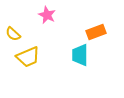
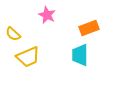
orange rectangle: moved 7 px left, 4 px up
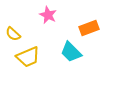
pink star: moved 1 px right
cyan trapezoid: moved 9 px left, 3 px up; rotated 45 degrees counterclockwise
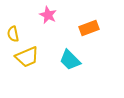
yellow semicircle: rotated 35 degrees clockwise
cyan trapezoid: moved 1 px left, 8 px down
yellow trapezoid: moved 1 px left
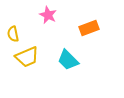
cyan trapezoid: moved 2 px left
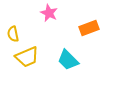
pink star: moved 1 px right, 2 px up
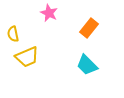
orange rectangle: rotated 30 degrees counterclockwise
cyan trapezoid: moved 19 px right, 5 px down
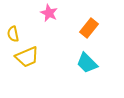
cyan trapezoid: moved 2 px up
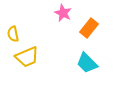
pink star: moved 14 px right
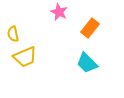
pink star: moved 4 px left, 1 px up
orange rectangle: moved 1 px right
yellow trapezoid: moved 2 px left
